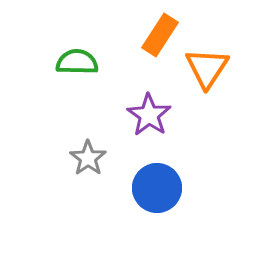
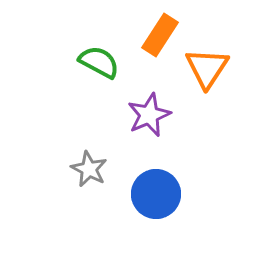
green semicircle: moved 22 px right; rotated 27 degrees clockwise
purple star: rotated 15 degrees clockwise
gray star: moved 1 px right, 11 px down; rotated 9 degrees counterclockwise
blue circle: moved 1 px left, 6 px down
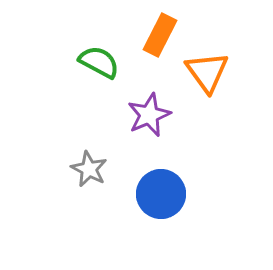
orange rectangle: rotated 6 degrees counterclockwise
orange triangle: moved 4 px down; rotated 9 degrees counterclockwise
blue circle: moved 5 px right
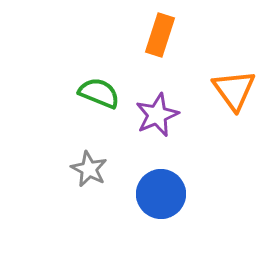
orange rectangle: rotated 9 degrees counterclockwise
green semicircle: moved 31 px down; rotated 6 degrees counterclockwise
orange triangle: moved 27 px right, 18 px down
purple star: moved 8 px right
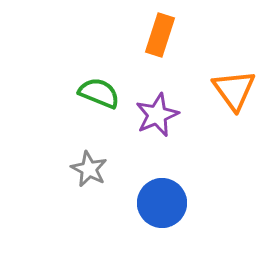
blue circle: moved 1 px right, 9 px down
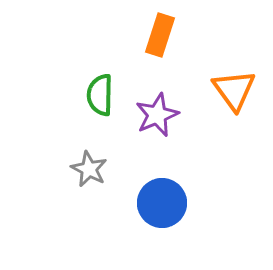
green semicircle: moved 1 px right, 2 px down; rotated 111 degrees counterclockwise
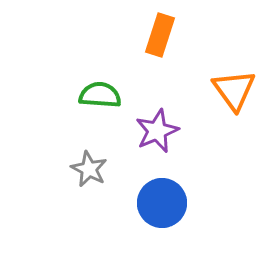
green semicircle: rotated 93 degrees clockwise
purple star: moved 16 px down
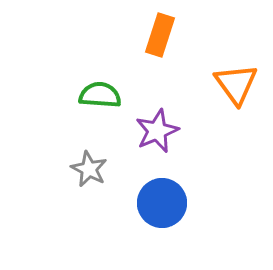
orange triangle: moved 2 px right, 6 px up
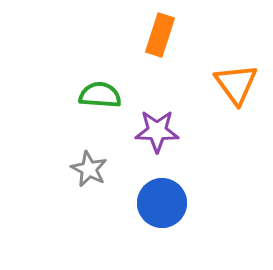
purple star: rotated 24 degrees clockwise
